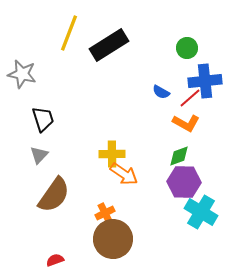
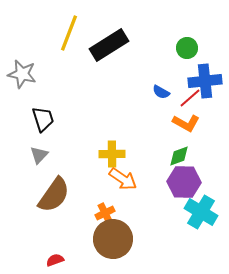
orange arrow: moved 1 px left, 5 px down
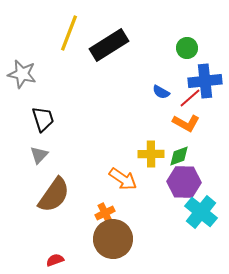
yellow cross: moved 39 px right
cyan cross: rotated 8 degrees clockwise
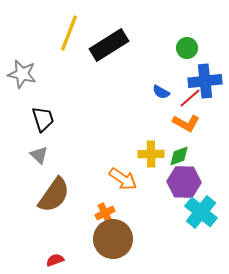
gray triangle: rotated 30 degrees counterclockwise
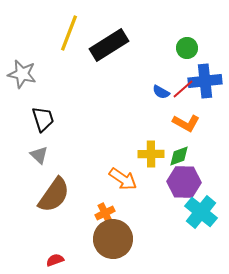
red line: moved 7 px left, 9 px up
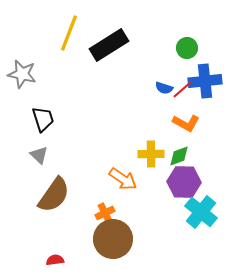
blue semicircle: moved 3 px right, 4 px up; rotated 12 degrees counterclockwise
red semicircle: rotated 12 degrees clockwise
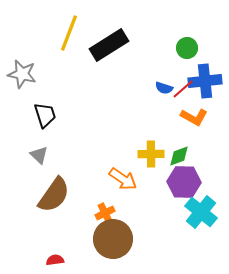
black trapezoid: moved 2 px right, 4 px up
orange L-shape: moved 8 px right, 6 px up
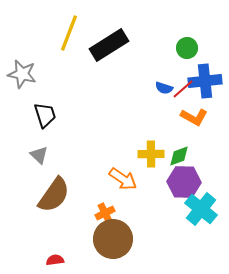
cyan cross: moved 3 px up
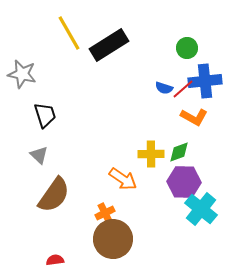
yellow line: rotated 51 degrees counterclockwise
green diamond: moved 4 px up
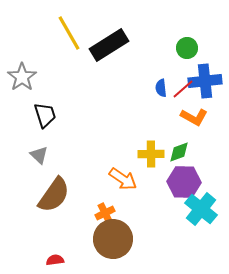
gray star: moved 3 px down; rotated 24 degrees clockwise
blue semicircle: moved 3 px left; rotated 66 degrees clockwise
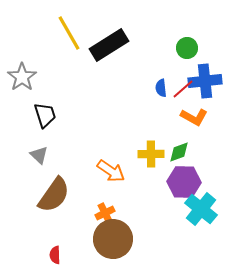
orange arrow: moved 12 px left, 8 px up
red semicircle: moved 5 px up; rotated 84 degrees counterclockwise
